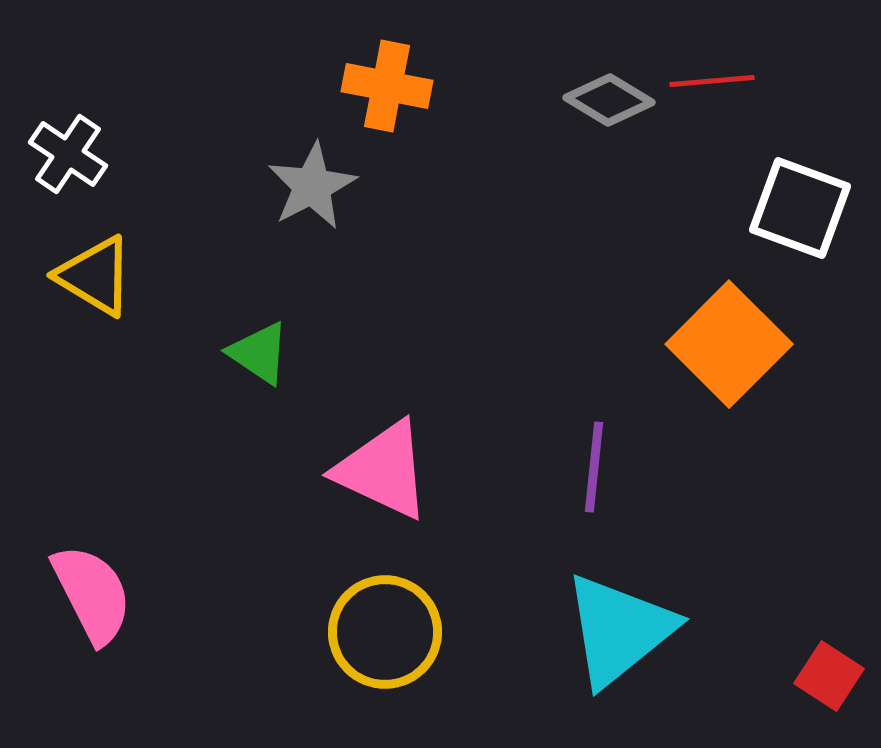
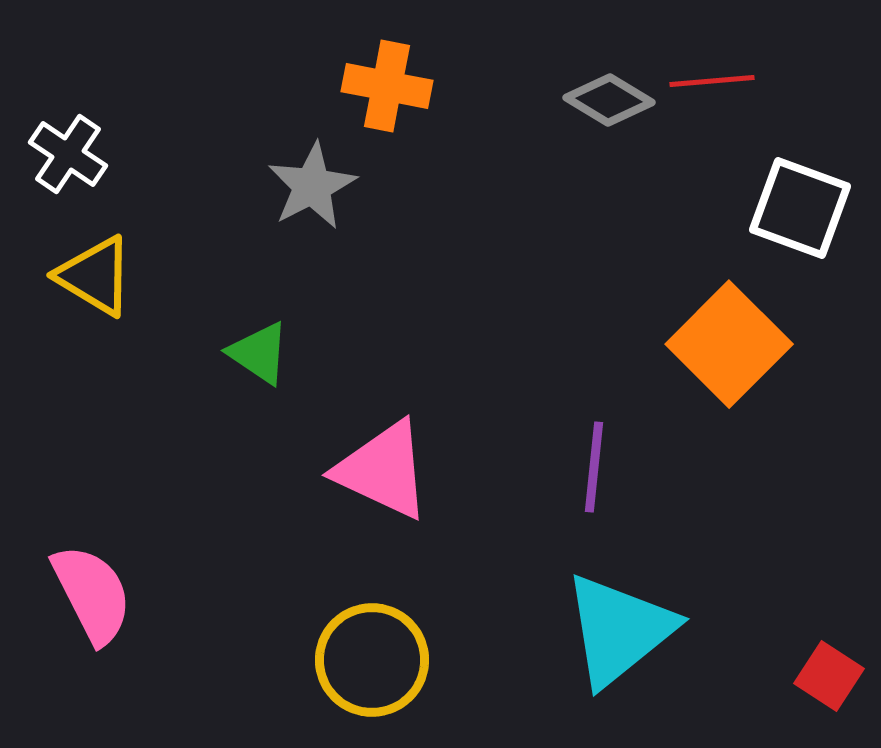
yellow circle: moved 13 px left, 28 px down
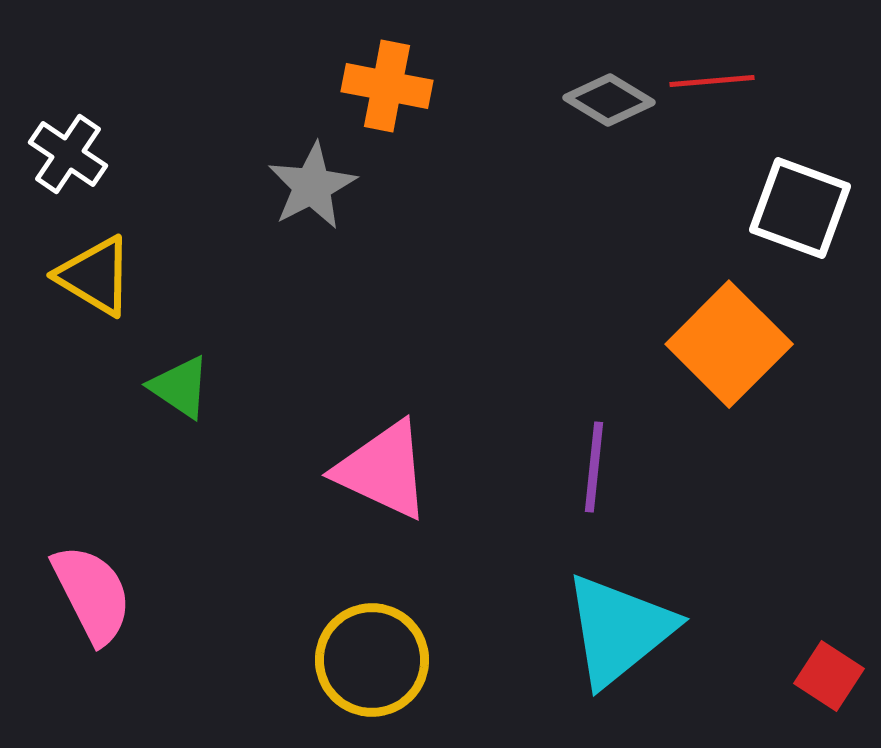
green triangle: moved 79 px left, 34 px down
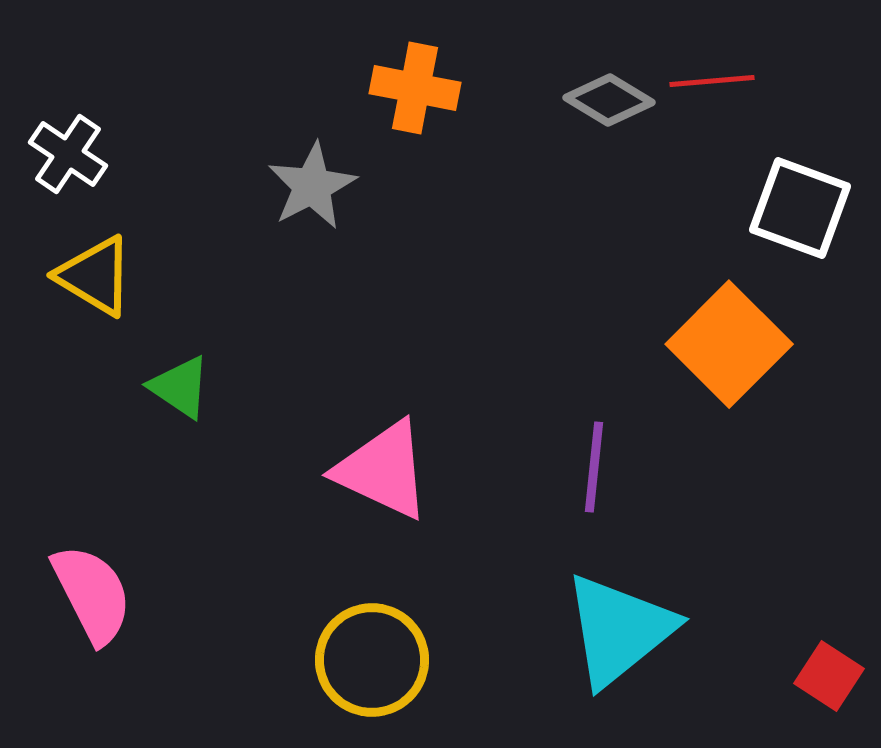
orange cross: moved 28 px right, 2 px down
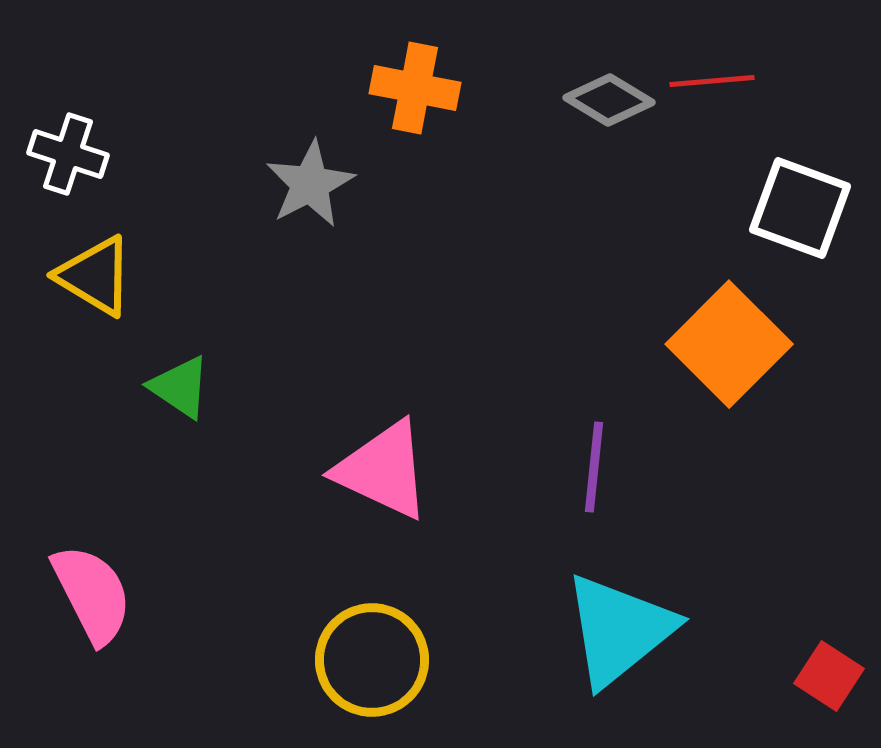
white cross: rotated 16 degrees counterclockwise
gray star: moved 2 px left, 2 px up
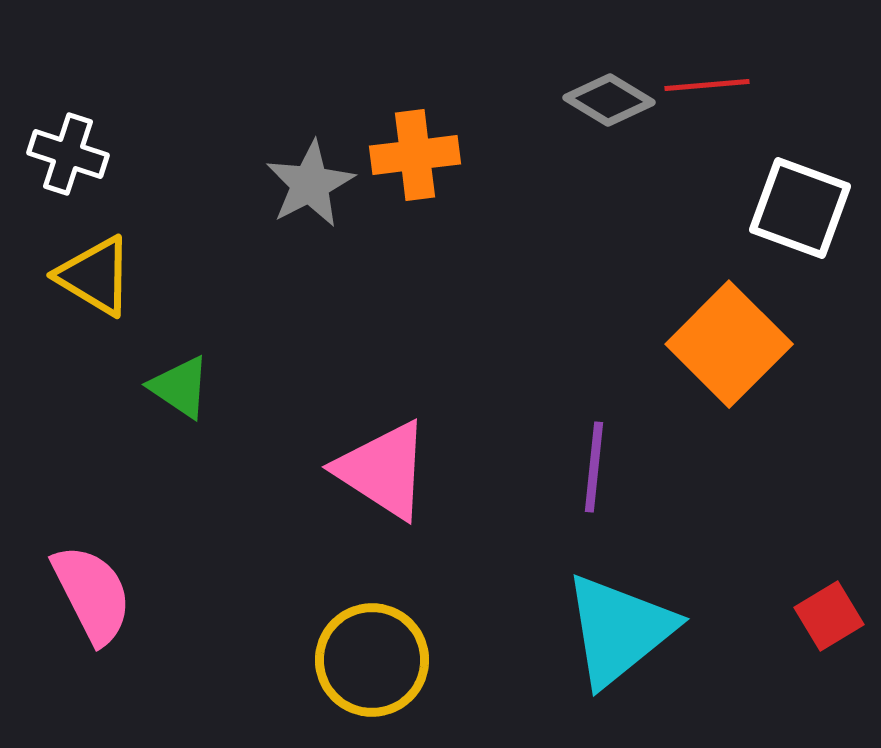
red line: moved 5 px left, 4 px down
orange cross: moved 67 px down; rotated 18 degrees counterclockwise
pink triangle: rotated 8 degrees clockwise
red square: moved 60 px up; rotated 26 degrees clockwise
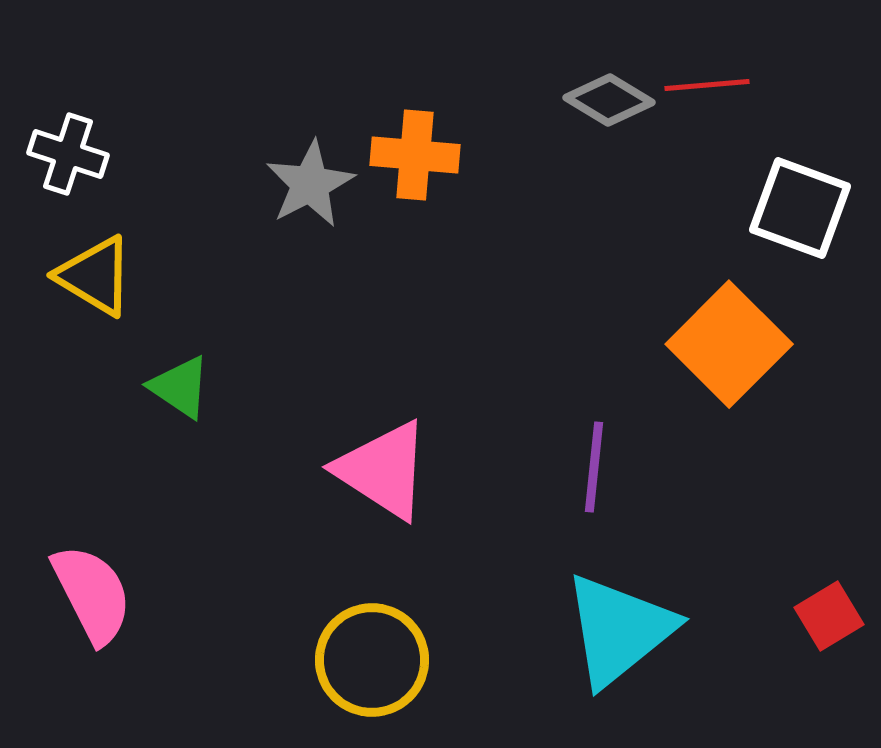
orange cross: rotated 12 degrees clockwise
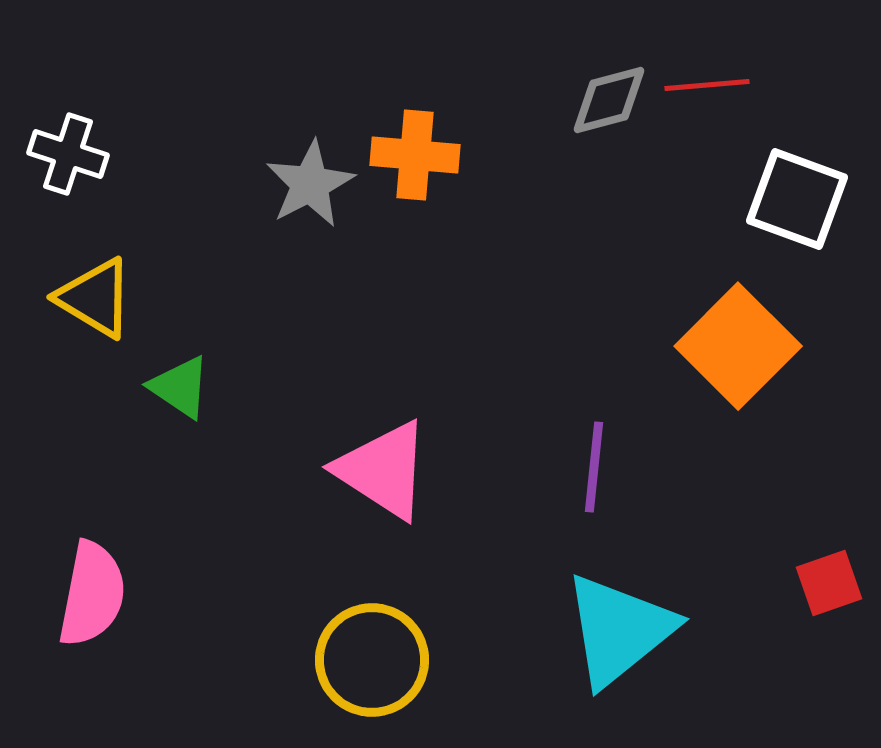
gray diamond: rotated 46 degrees counterclockwise
white square: moved 3 px left, 9 px up
yellow triangle: moved 22 px down
orange square: moved 9 px right, 2 px down
pink semicircle: rotated 38 degrees clockwise
red square: moved 33 px up; rotated 12 degrees clockwise
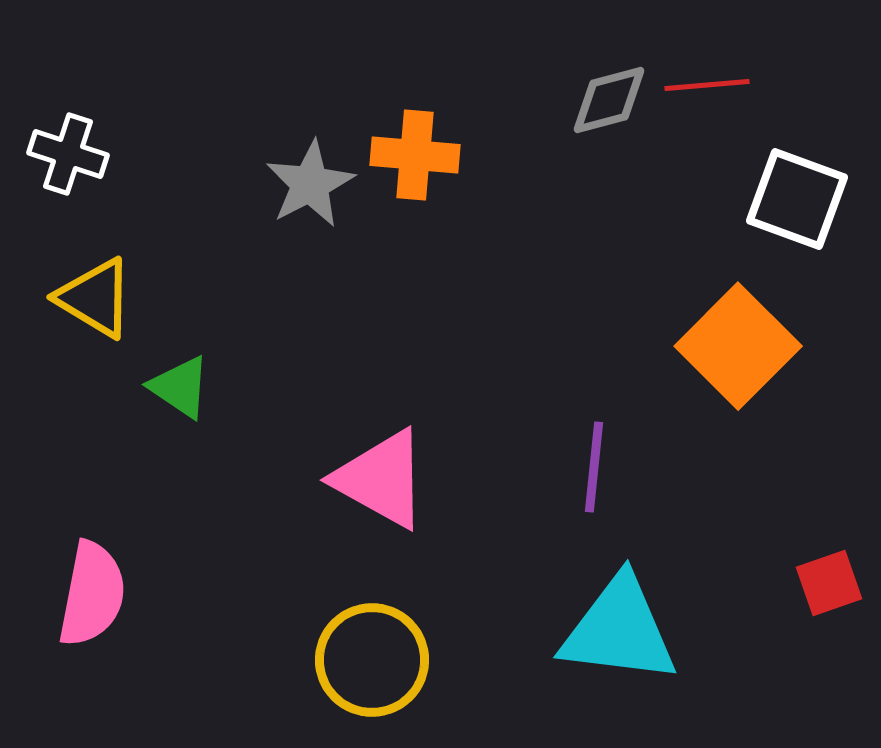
pink triangle: moved 2 px left, 9 px down; rotated 4 degrees counterclockwise
cyan triangle: rotated 46 degrees clockwise
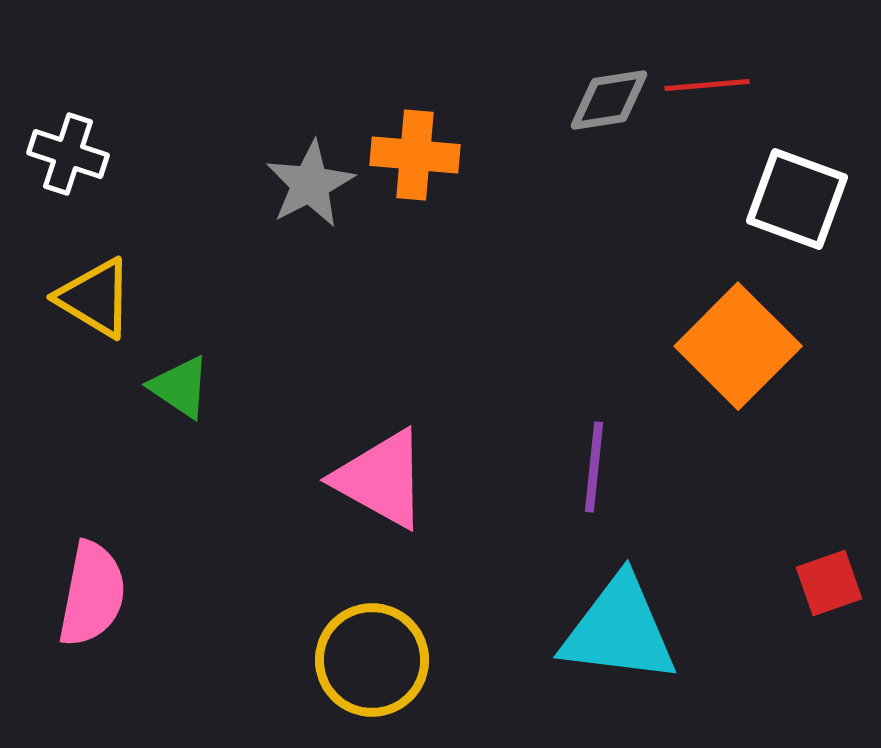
gray diamond: rotated 6 degrees clockwise
